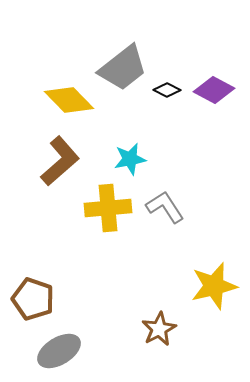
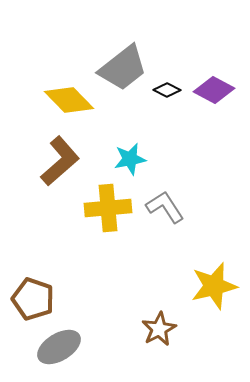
gray ellipse: moved 4 px up
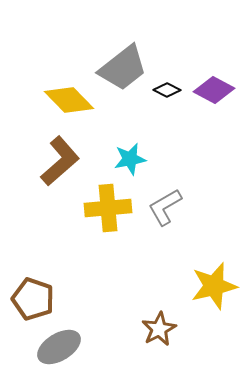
gray L-shape: rotated 87 degrees counterclockwise
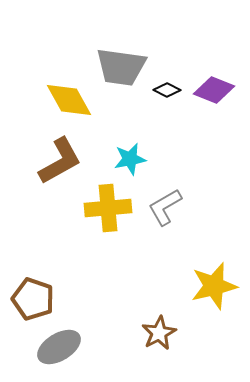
gray trapezoid: moved 2 px left, 1 px up; rotated 46 degrees clockwise
purple diamond: rotated 6 degrees counterclockwise
yellow diamond: rotated 15 degrees clockwise
brown L-shape: rotated 12 degrees clockwise
brown star: moved 4 px down
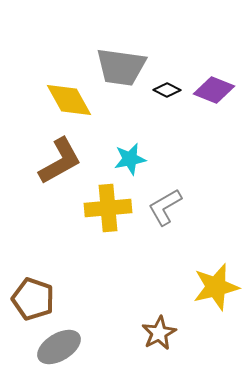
yellow star: moved 2 px right, 1 px down
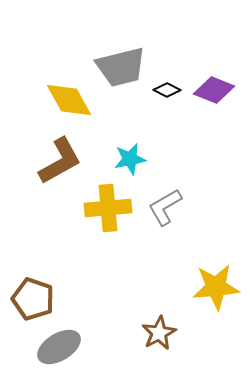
gray trapezoid: rotated 22 degrees counterclockwise
yellow star: rotated 9 degrees clockwise
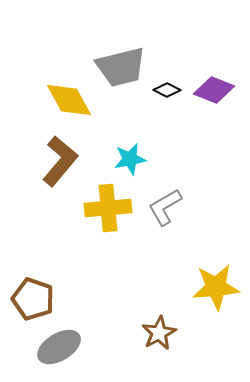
brown L-shape: rotated 21 degrees counterclockwise
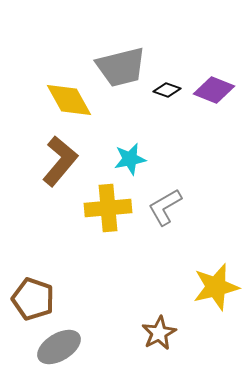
black diamond: rotated 8 degrees counterclockwise
yellow star: rotated 9 degrees counterclockwise
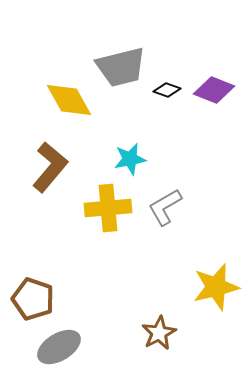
brown L-shape: moved 10 px left, 6 px down
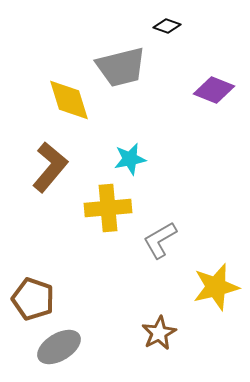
black diamond: moved 64 px up
yellow diamond: rotated 12 degrees clockwise
gray L-shape: moved 5 px left, 33 px down
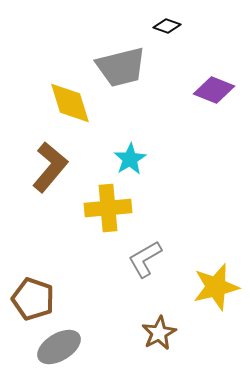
yellow diamond: moved 1 px right, 3 px down
cyan star: rotated 20 degrees counterclockwise
gray L-shape: moved 15 px left, 19 px down
